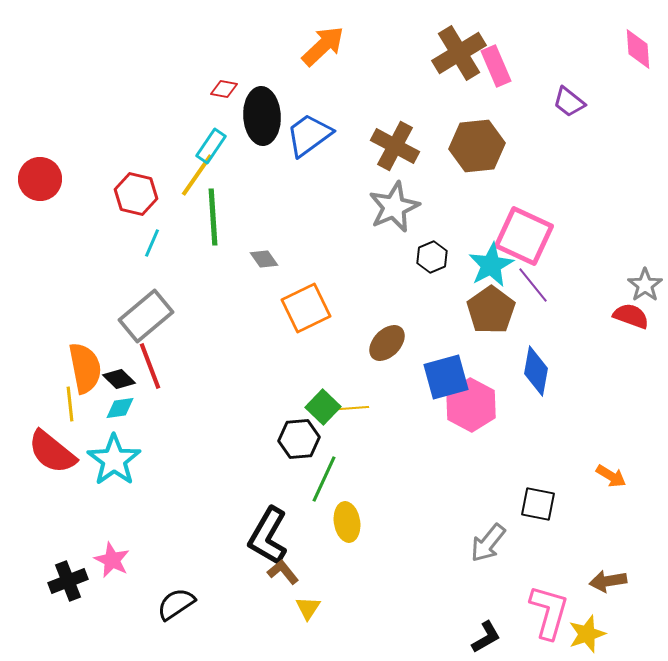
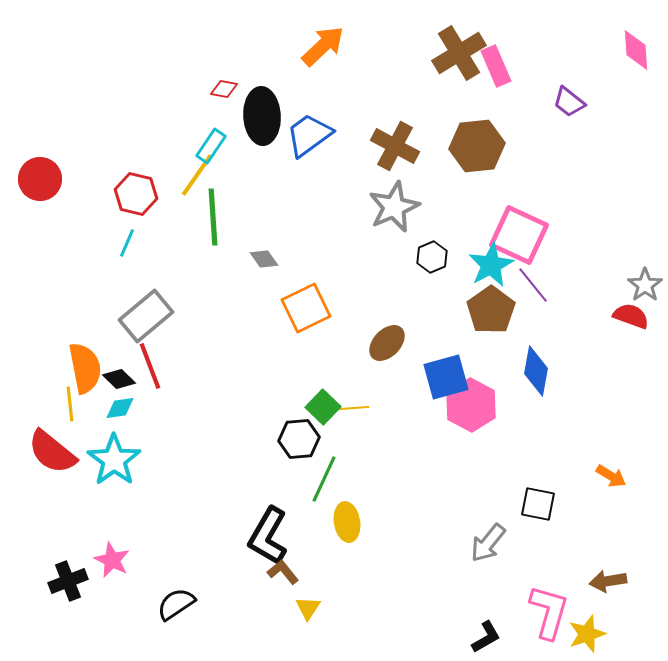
pink diamond at (638, 49): moved 2 px left, 1 px down
pink square at (524, 236): moved 5 px left, 1 px up
cyan line at (152, 243): moved 25 px left
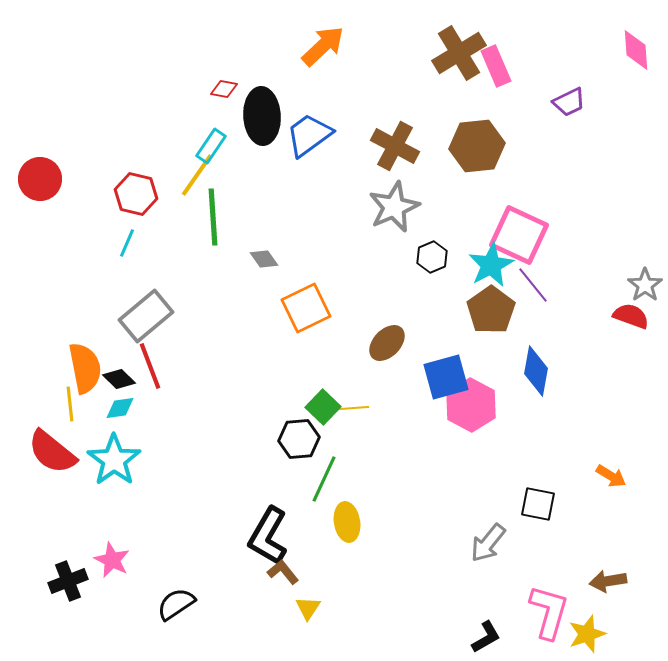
purple trapezoid at (569, 102): rotated 64 degrees counterclockwise
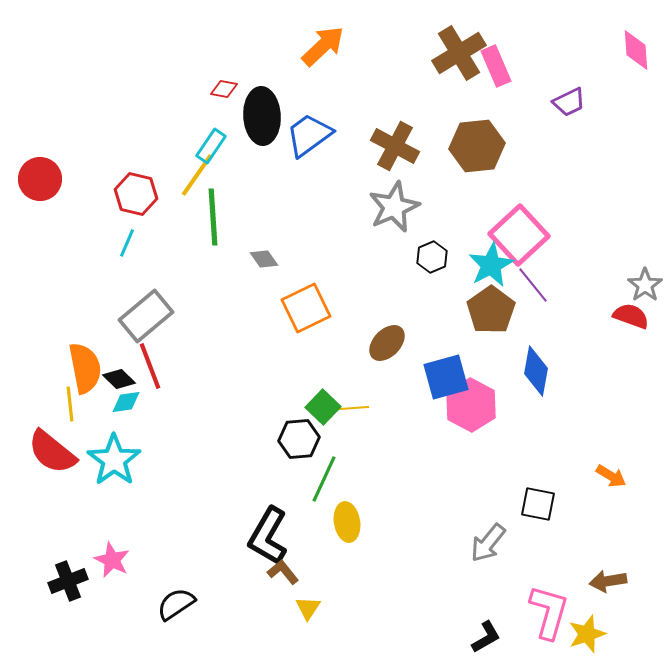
pink square at (519, 235): rotated 22 degrees clockwise
cyan diamond at (120, 408): moved 6 px right, 6 px up
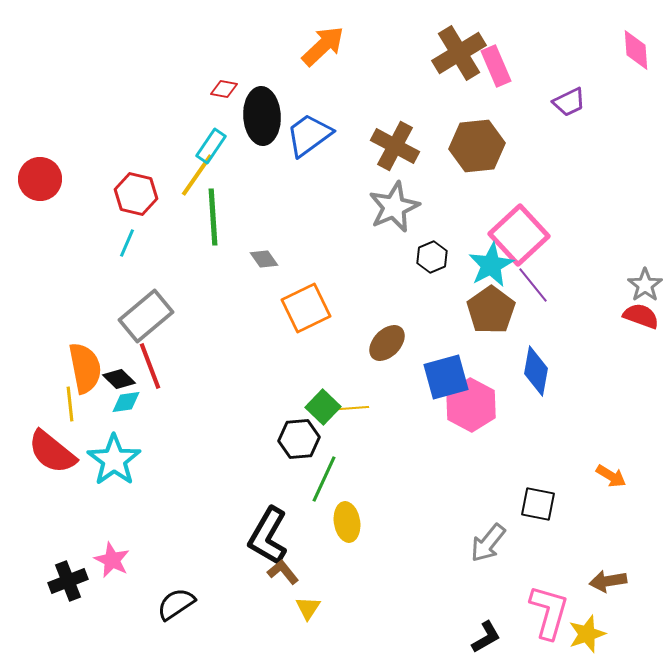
red semicircle at (631, 316): moved 10 px right
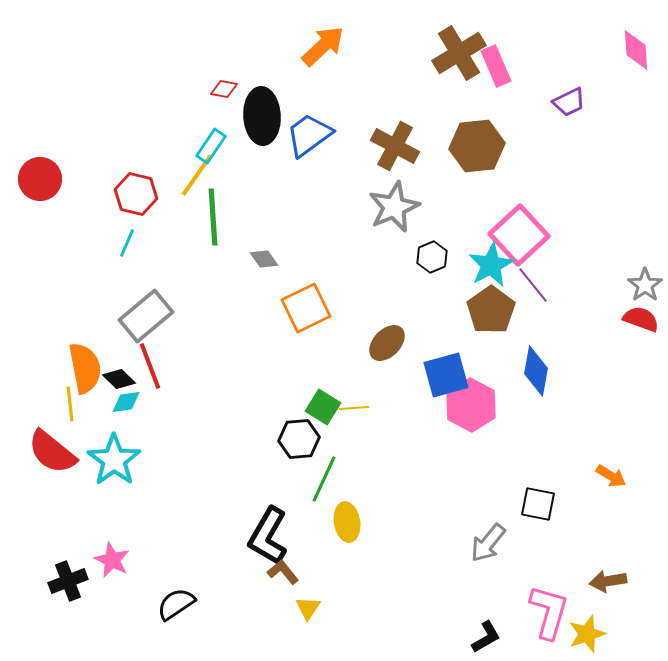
red semicircle at (641, 316): moved 3 px down
blue square at (446, 377): moved 2 px up
green square at (323, 407): rotated 12 degrees counterclockwise
